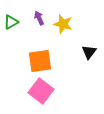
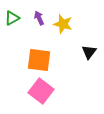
green triangle: moved 1 px right, 4 px up
orange square: moved 1 px left, 1 px up; rotated 15 degrees clockwise
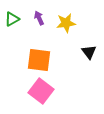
green triangle: moved 1 px down
yellow star: moved 3 px right, 1 px up; rotated 24 degrees counterclockwise
black triangle: rotated 14 degrees counterclockwise
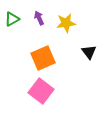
orange square: moved 4 px right, 2 px up; rotated 30 degrees counterclockwise
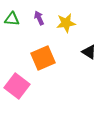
green triangle: rotated 35 degrees clockwise
black triangle: rotated 21 degrees counterclockwise
pink square: moved 24 px left, 5 px up
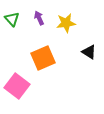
green triangle: rotated 42 degrees clockwise
